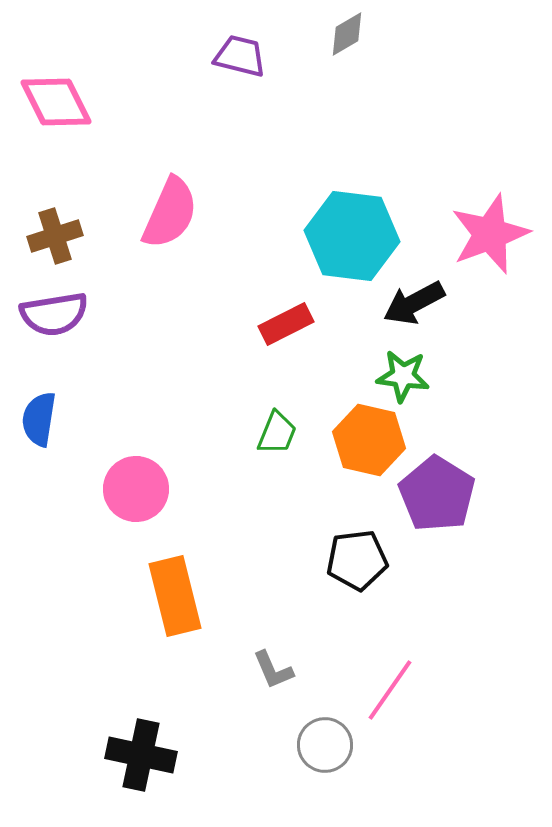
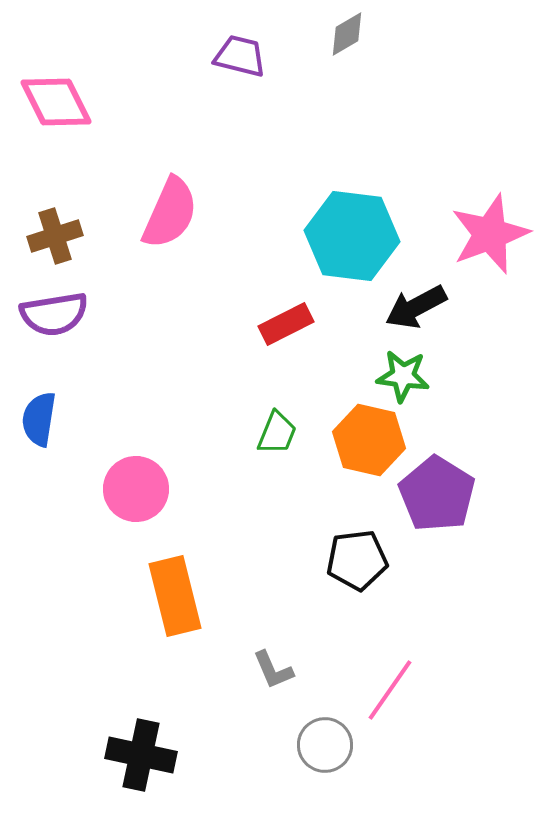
black arrow: moved 2 px right, 4 px down
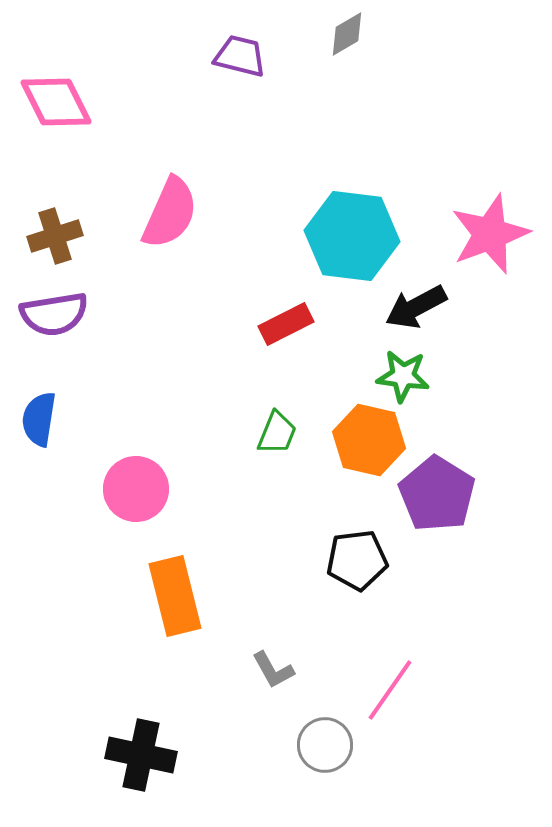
gray L-shape: rotated 6 degrees counterclockwise
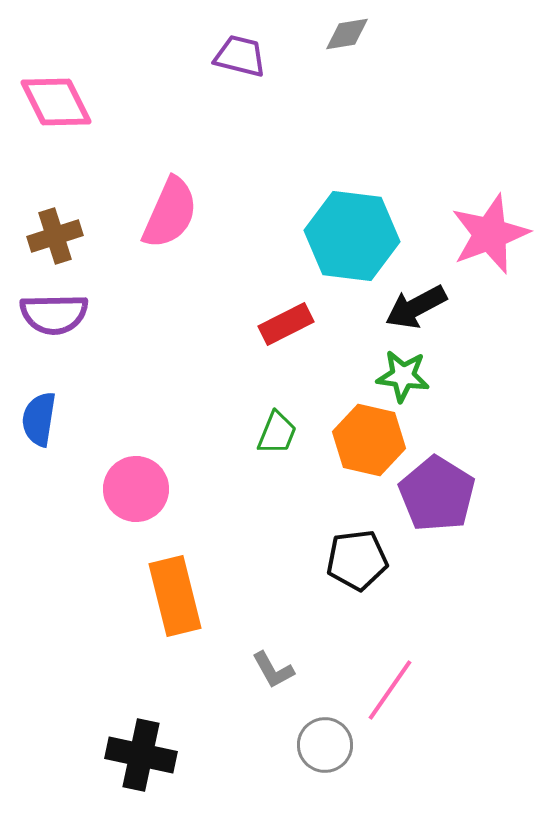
gray diamond: rotated 21 degrees clockwise
purple semicircle: rotated 8 degrees clockwise
